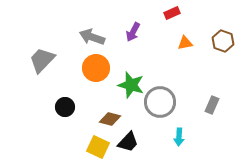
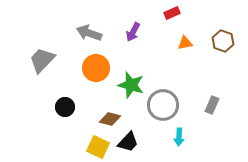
gray arrow: moved 3 px left, 4 px up
gray circle: moved 3 px right, 3 px down
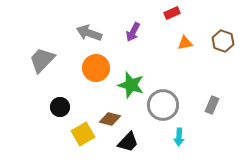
black circle: moved 5 px left
yellow square: moved 15 px left, 13 px up; rotated 35 degrees clockwise
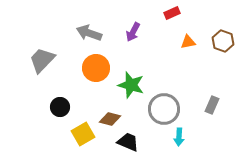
orange triangle: moved 3 px right, 1 px up
gray circle: moved 1 px right, 4 px down
black trapezoid: rotated 110 degrees counterclockwise
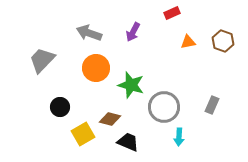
gray circle: moved 2 px up
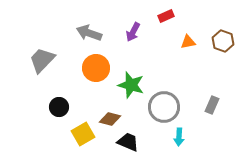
red rectangle: moved 6 px left, 3 px down
black circle: moved 1 px left
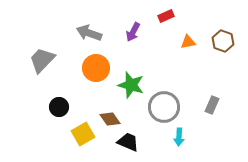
brown diamond: rotated 40 degrees clockwise
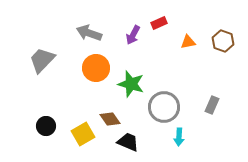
red rectangle: moved 7 px left, 7 px down
purple arrow: moved 3 px down
green star: moved 1 px up
black circle: moved 13 px left, 19 px down
